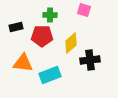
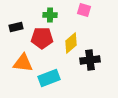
red pentagon: moved 2 px down
cyan rectangle: moved 1 px left, 3 px down
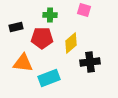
black cross: moved 2 px down
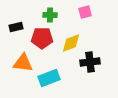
pink square: moved 1 px right, 2 px down; rotated 32 degrees counterclockwise
yellow diamond: rotated 20 degrees clockwise
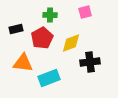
black rectangle: moved 2 px down
red pentagon: rotated 30 degrees counterclockwise
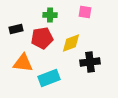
pink square: rotated 24 degrees clockwise
red pentagon: rotated 20 degrees clockwise
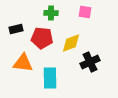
green cross: moved 1 px right, 2 px up
red pentagon: rotated 15 degrees clockwise
black cross: rotated 18 degrees counterclockwise
cyan rectangle: moved 1 px right; rotated 70 degrees counterclockwise
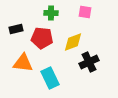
yellow diamond: moved 2 px right, 1 px up
black cross: moved 1 px left
cyan rectangle: rotated 25 degrees counterclockwise
